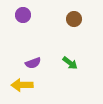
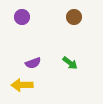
purple circle: moved 1 px left, 2 px down
brown circle: moved 2 px up
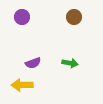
green arrow: rotated 28 degrees counterclockwise
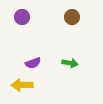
brown circle: moved 2 px left
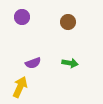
brown circle: moved 4 px left, 5 px down
yellow arrow: moved 2 px left, 2 px down; rotated 115 degrees clockwise
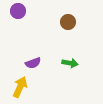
purple circle: moved 4 px left, 6 px up
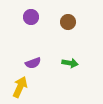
purple circle: moved 13 px right, 6 px down
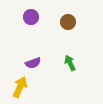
green arrow: rotated 126 degrees counterclockwise
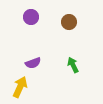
brown circle: moved 1 px right
green arrow: moved 3 px right, 2 px down
